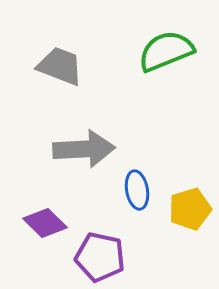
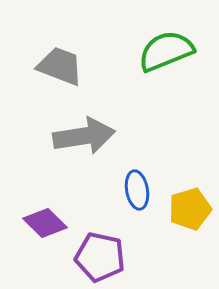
gray arrow: moved 13 px up; rotated 6 degrees counterclockwise
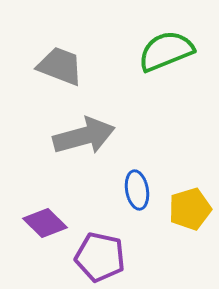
gray arrow: rotated 6 degrees counterclockwise
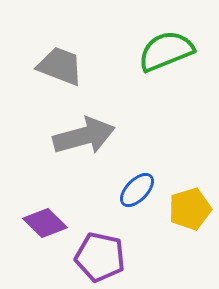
blue ellipse: rotated 54 degrees clockwise
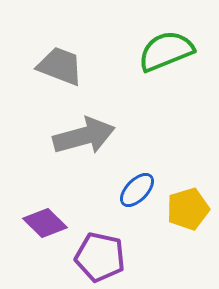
yellow pentagon: moved 2 px left
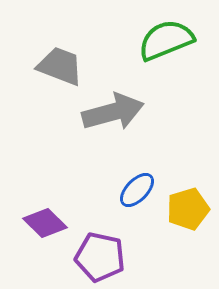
green semicircle: moved 11 px up
gray arrow: moved 29 px right, 24 px up
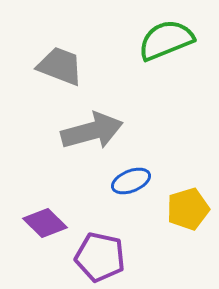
gray arrow: moved 21 px left, 19 px down
blue ellipse: moved 6 px left, 9 px up; rotated 24 degrees clockwise
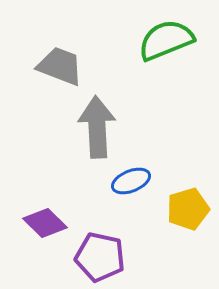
gray arrow: moved 5 px right, 4 px up; rotated 78 degrees counterclockwise
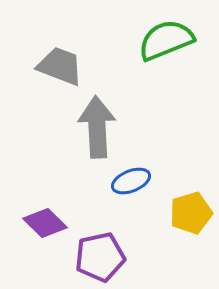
yellow pentagon: moved 3 px right, 4 px down
purple pentagon: rotated 24 degrees counterclockwise
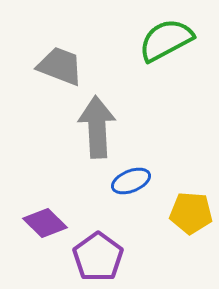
green semicircle: rotated 6 degrees counterclockwise
yellow pentagon: rotated 21 degrees clockwise
purple pentagon: moved 2 px left; rotated 24 degrees counterclockwise
